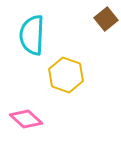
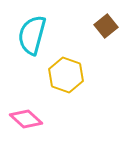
brown square: moved 7 px down
cyan semicircle: rotated 12 degrees clockwise
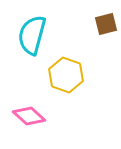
brown square: moved 2 px up; rotated 25 degrees clockwise
pink diamond: moved 3 px right, 3 px up
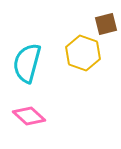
cyan semicircle: moved 5 px left, 28 px down
yellow hexagon: moved 17 px right, 22 px up
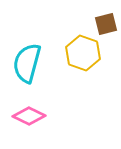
pink diamond: rotated 16 degrees counterclockwise
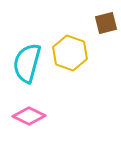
brown square: moved 1 px up
yellow hexagon: moved 13 px left
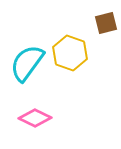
cyan semicircle: rotated 21 degrees clockwise
pink diamond: moved 6 px right, 2 px down
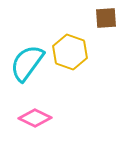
brown square: moved 5 px up; rotated 10 degrees clockwise
yellow hexagon: moved 1 px up
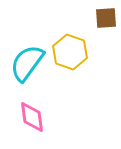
pink diamond: moved 3 px left, 1 px up; rotated 56 degrees clockwise
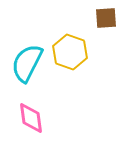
cyan semicircle: rotated 9 degrees counterclockwise
pink diamond: moved 1 px left, 1 px down
